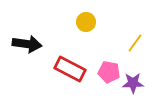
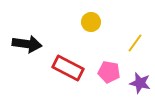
yellow circle: moved 5 px right
red rectangle: moved 2 px left, 1 px up
purple star: moved 7 px right; rotated 15 degrees clockwise
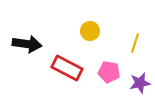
yellow circle: moved 1 px left, 9 px down
yellow line: rotated 18 degrees counterclockwise
red rectangle: moved 1 px left
purple star: rotated 25 degrees counterclockwise
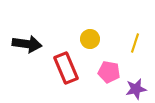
yellow circle: moved 8 px down
red rectangle: moved 1 px left; rotated 40 degrees clockwise
purple star: moved 4 px left, 6 px down
